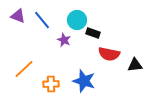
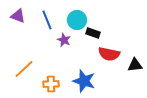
blue line: moved 5 px right; rotated 18 degrees clockwise
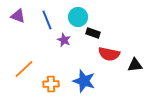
cyan circle: moved 1 px right, 3 px up
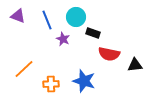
cyan circle: moved 2 px left
purple star: moved 1 px left, 1 px up
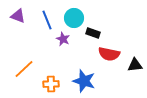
cyan circle: moved 2 px left, 1 px down
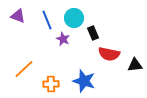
black rectangle: rotated 48 degrees clockwise
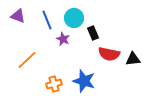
black triangle: moved 2 px left, 6 px up
orange line: moved 3 px right, 9 px up
orange cross: moved 3 px right; rotated 14 degrees counterclockwise
